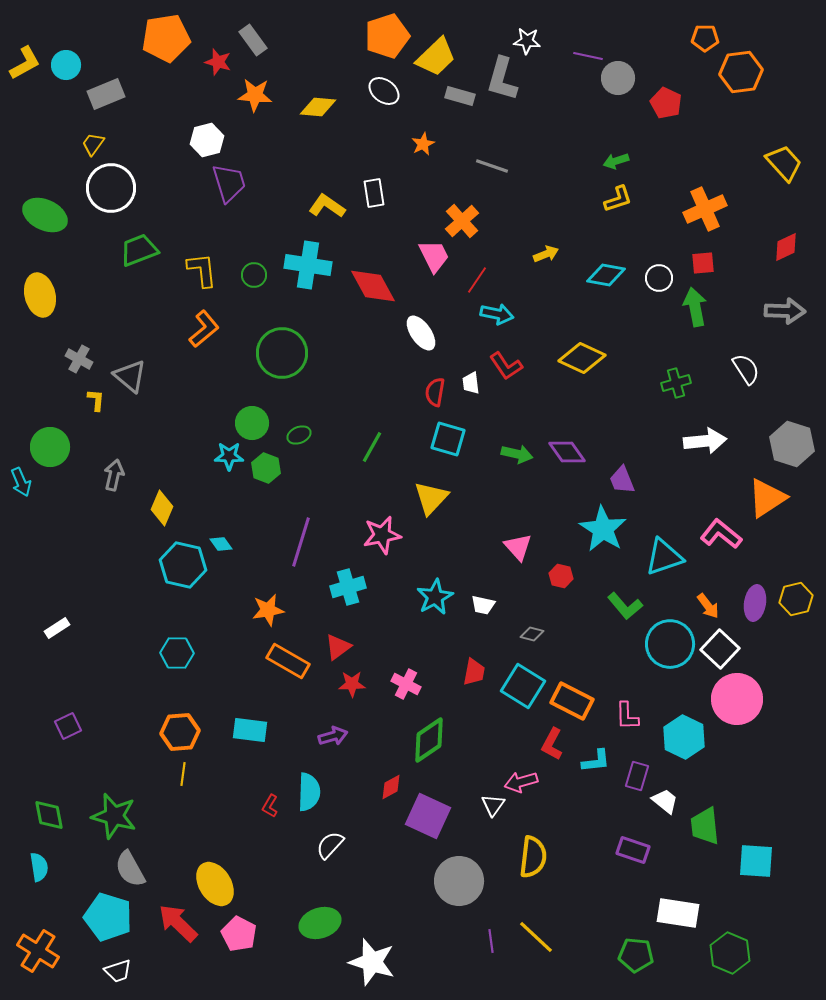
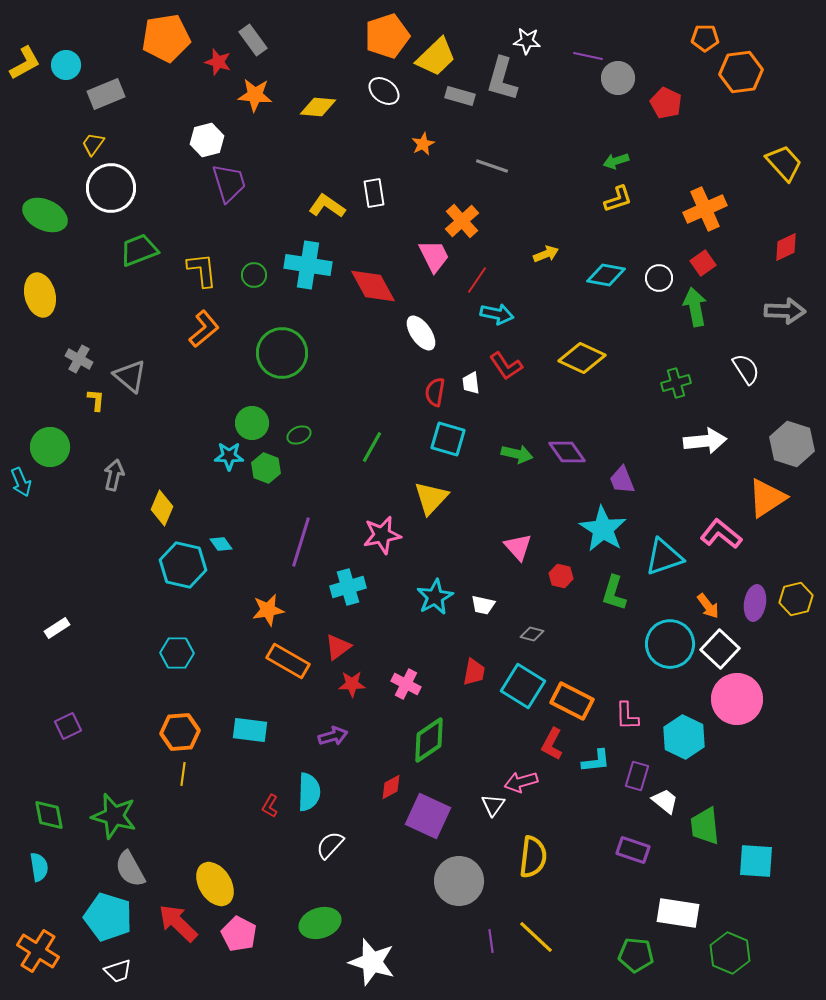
red square at (703, 263): rotated 30 degrees counterclockwise
green L-shape at (625, 606): moved 11 px left, 13 px up; rotated 57 degrees clockwise
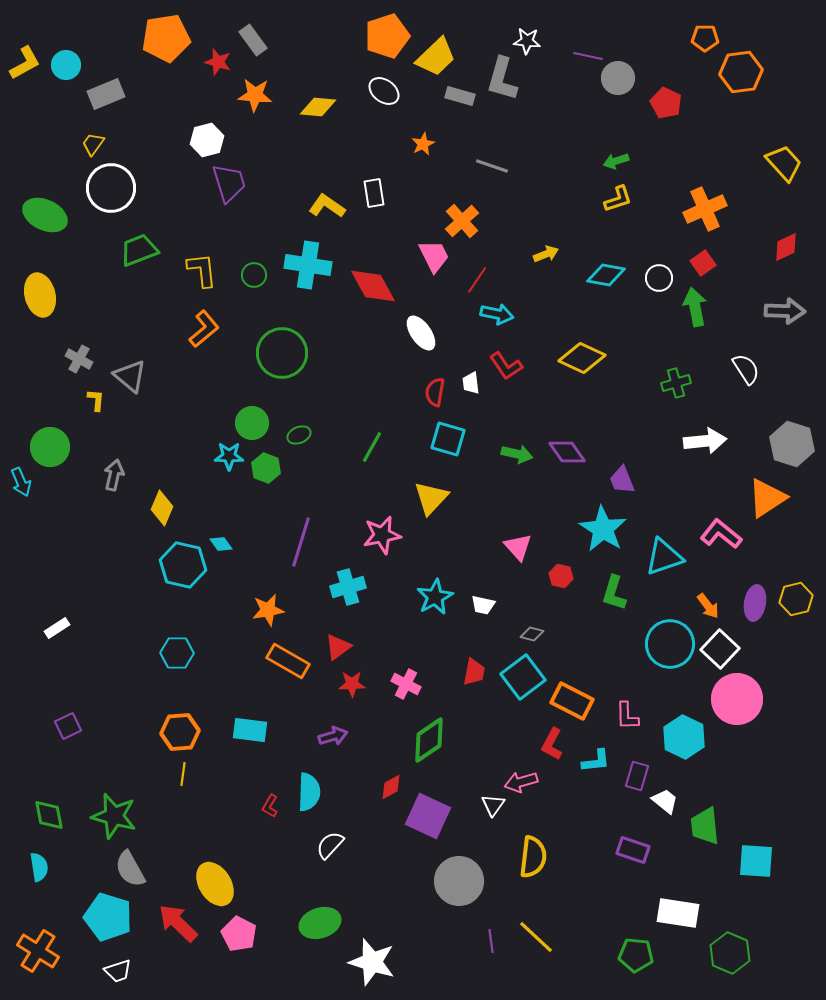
cyan square at (523, 686): moved 9 px up; rotated 21 degrees clockwise
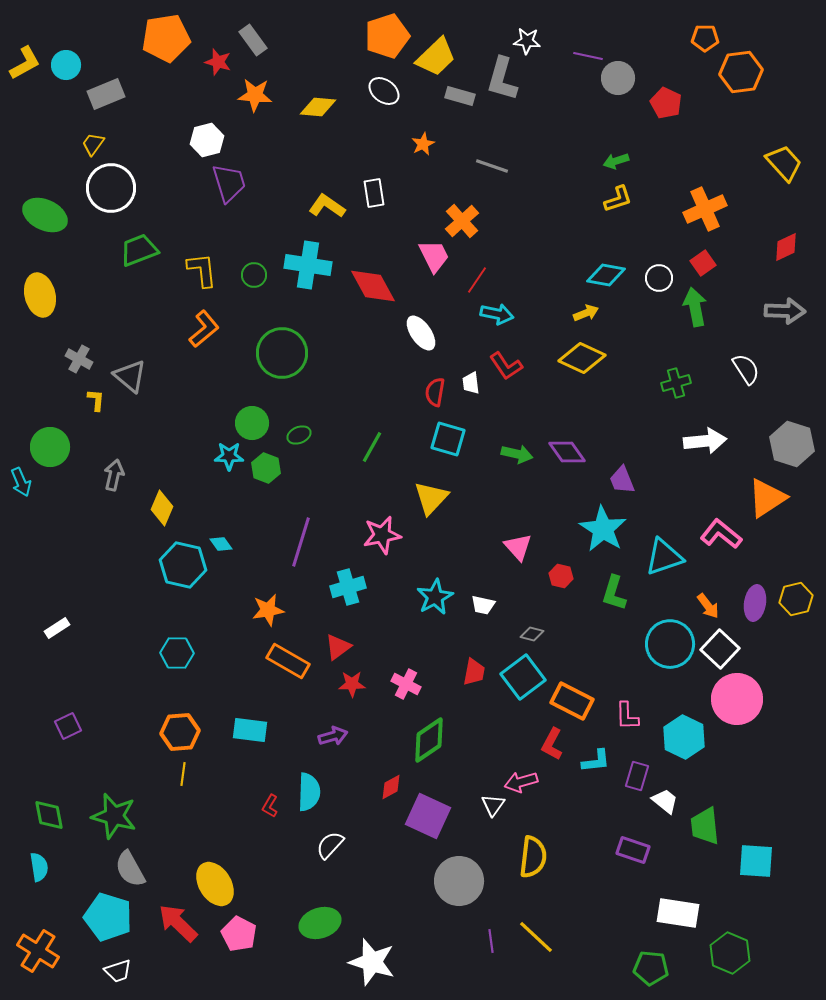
yellow arrow at (546, 254): moved 40 px right, 59 px down
green pentagon at (636, 955): moved 15 px right, 13 px down
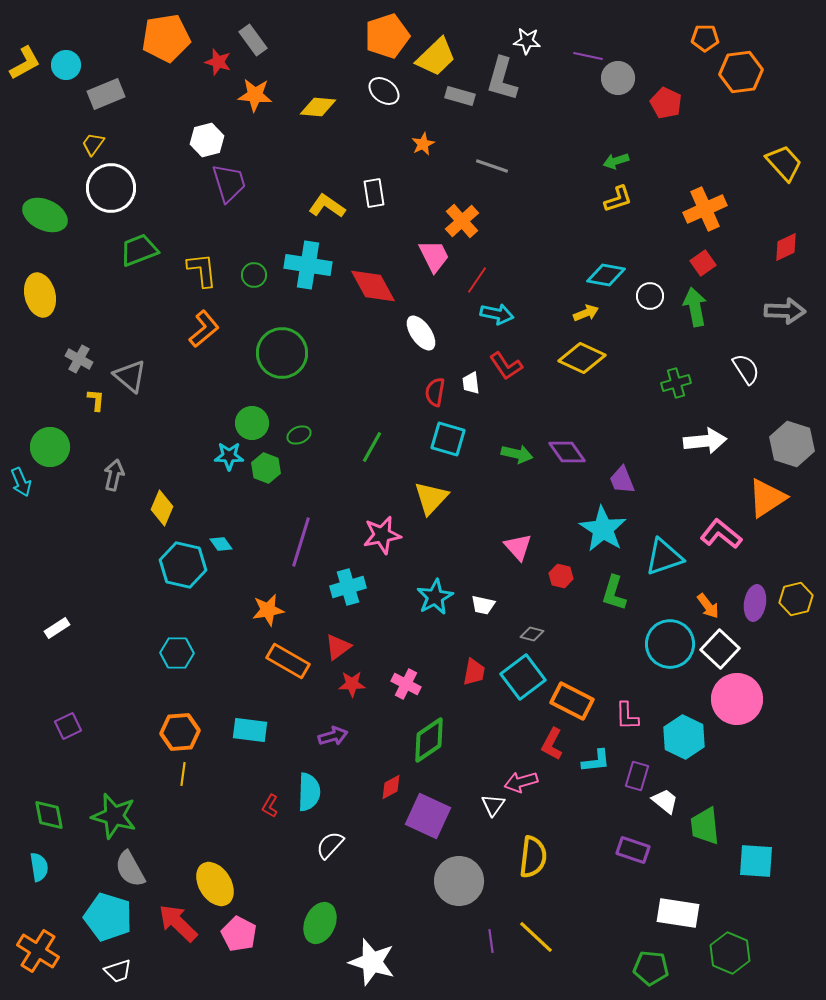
white circle at (659, 278): moved 9 px left, 18 px down
green ellipse at (320, 923): rotated 48 degrees counterclockwise
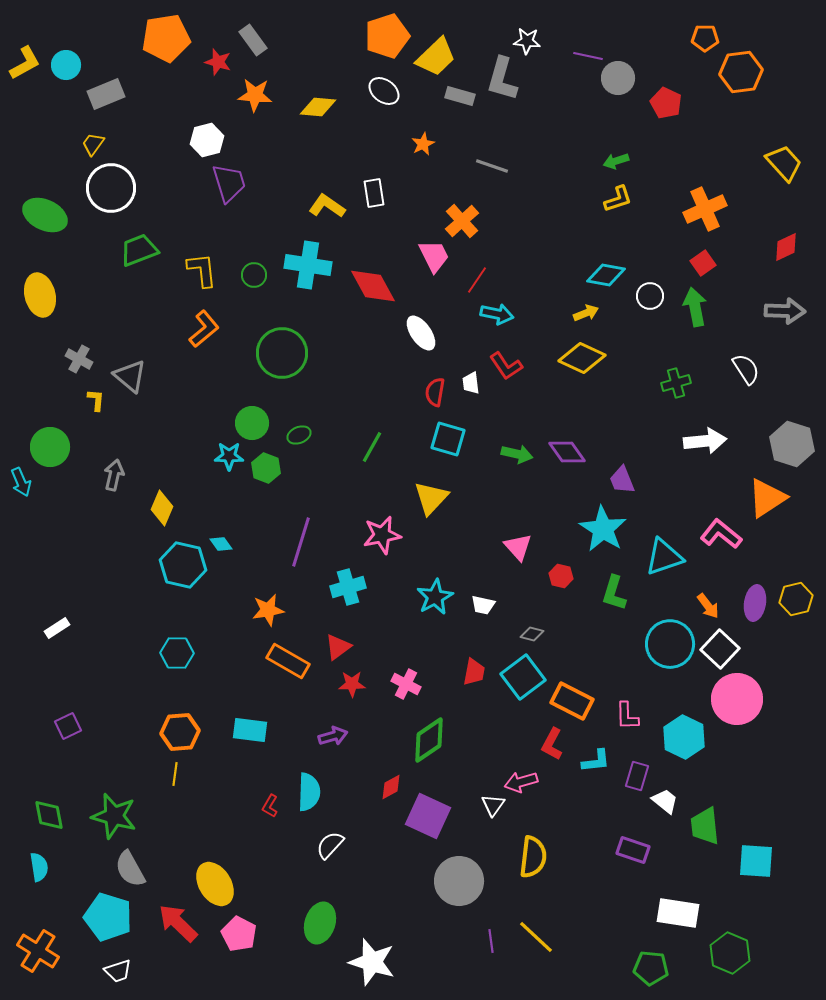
yellow line at (183, 774): moved 8 px left
green ellipse at (320, 923): rotated 6 degrees counterclockwise
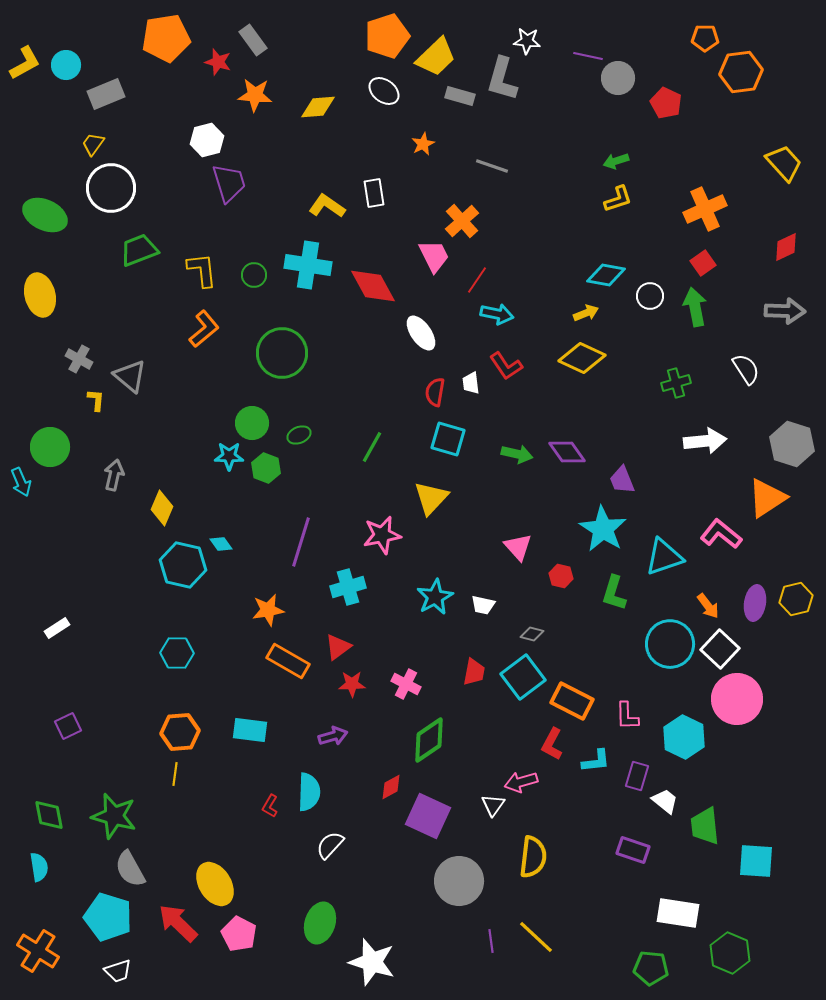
yellow diamond at (318, 107): rotated 9 degrees counterclockwise
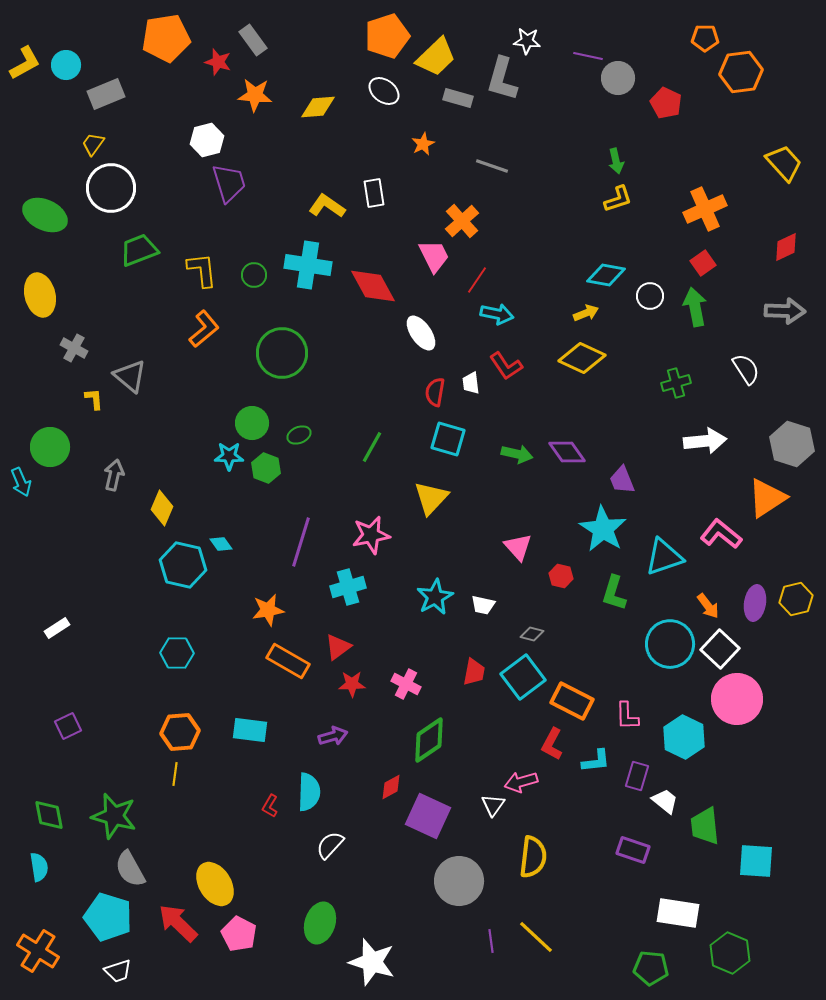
gray rectangle at (460, 96): moved 2 px left, 2 px down
green arrow at (616, 161): rotated 85 degrees counterclockwise
gray cross at (79, 359): moved 5 px left, 11 px up
yellow L-shape at (96, 400): moved 2 px left, 1 px up; rotated 10 degrees counterclockwise
pink star at (382, 535): moved 11 px left
